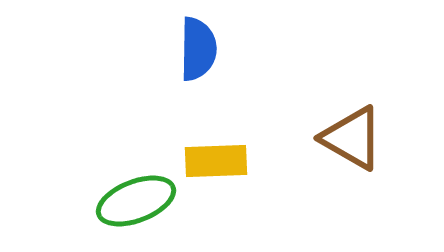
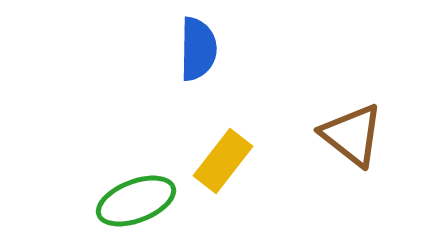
brown triangle: moved 3 px up; rotated 8 degrees clockwise
yellow rectangle: moved 7 px right; rotated 50 degrees counterclockwise
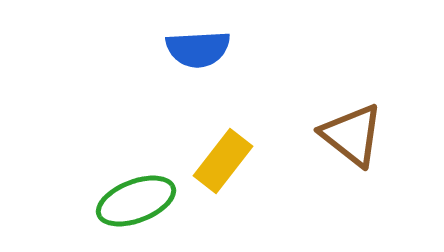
blue semicircle: rotated 86 degrees clockwise
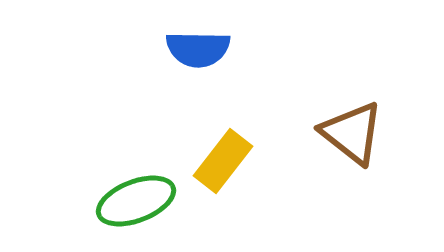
blue semicircle: rotated 4 degrees clockwise
brown triangle: moved 2 px up
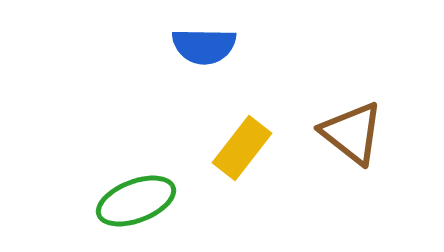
blue semicircle: moved 6 px right, 3 px up
yellow rectangle: moved 19 px right, 13 px up
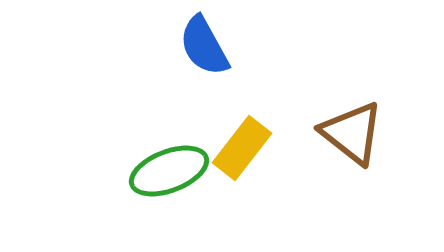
blue semicircle: rotated 60 degrees clockwise
green ellipse: moved 33 px right, 30 px up
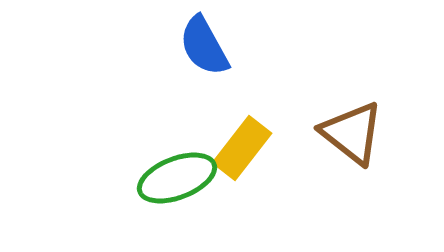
green ellipse: moved 8 px right, 7 px down
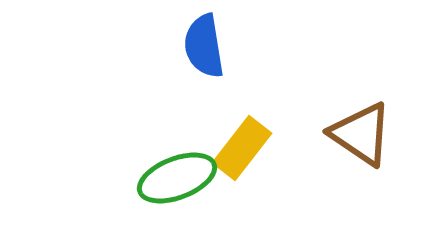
blue semicircle: rotated 20 degrees clockwise
brown triangle: moved 9 px right, 1 px down; rotated 4 degrees counterclockwise
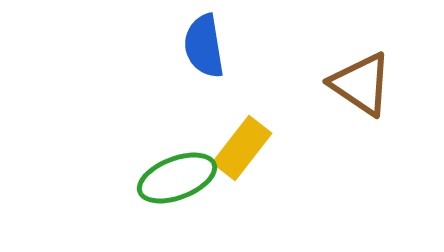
brown triangle: moved 50 px up
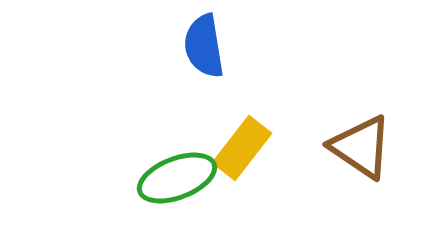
brown triangle: moved 63 px down
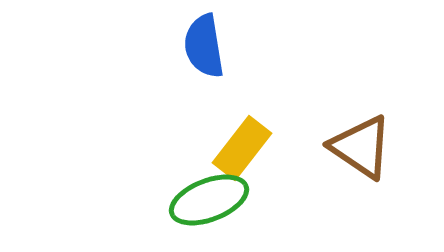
green ellipse: moved 32 px right, 22 px down
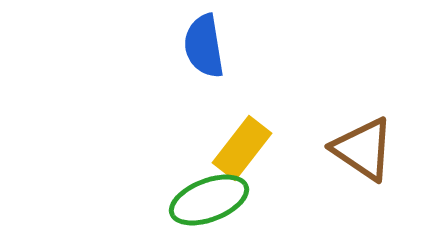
brown triangle: moved 2 px right, 2 px down
